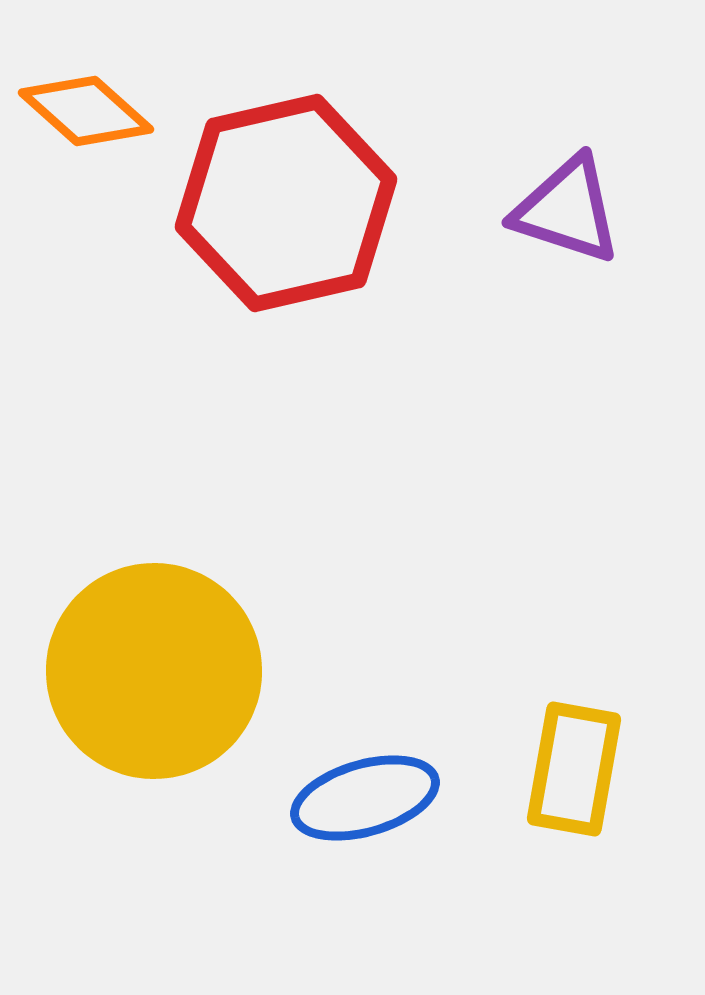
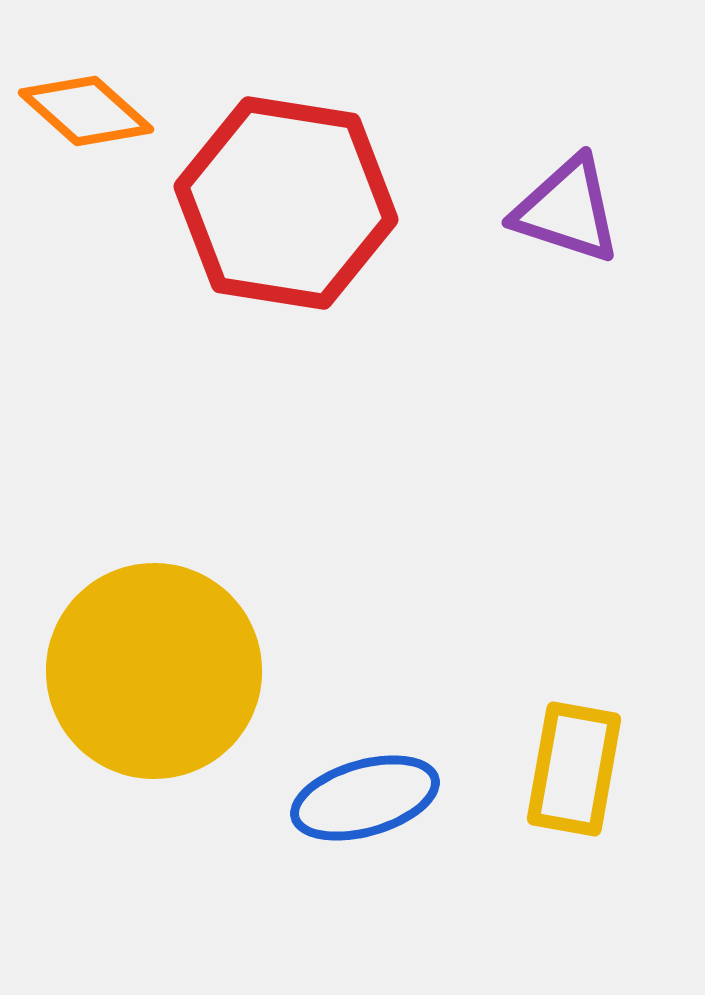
red hexagon: rotated 22 degrees clockwise
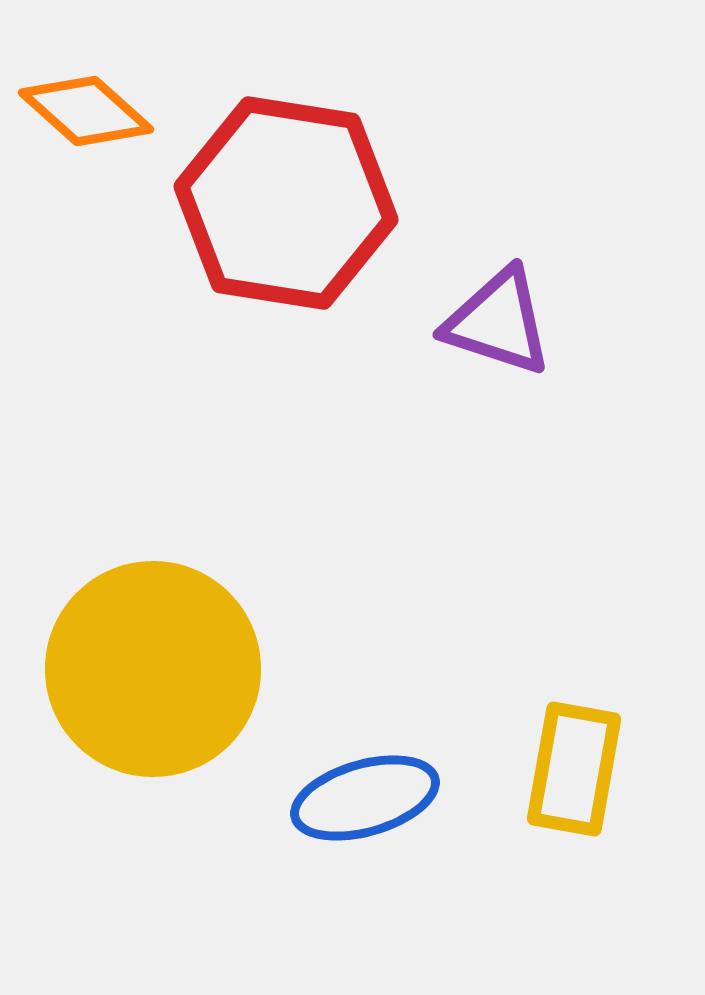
purple triangle: moved 69 px left, 112 px down
yellow circle: moved 1 px left, 2 px up
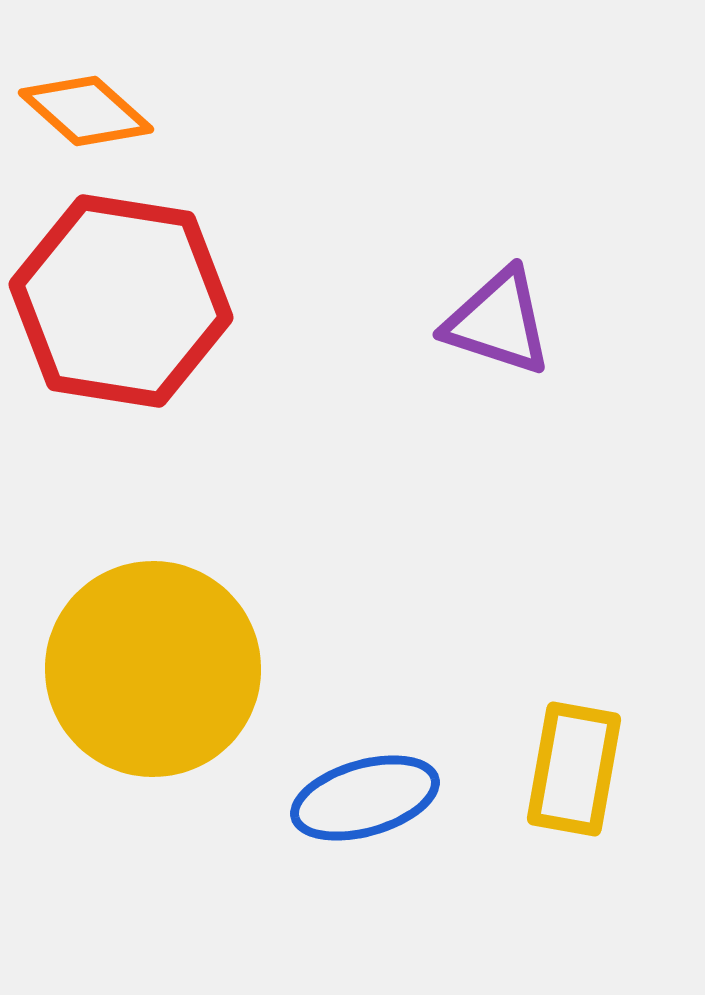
red hexagon: moved 165 px left, 98 px down
